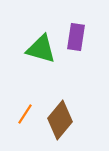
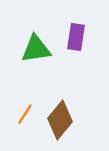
green triangle: moved 5 px left; rotated 24 degrees counterclockwise
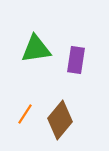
purple rectangle: moved 23 px down
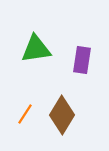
purple rectangle: moved 6 px right
brown diamond: moved 2 px right, 5 px up; rotated 9 degrees counterclockwise
